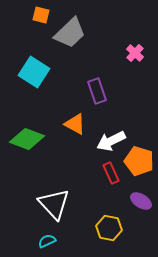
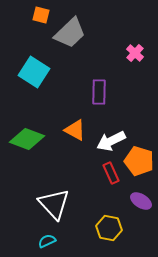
purple rectangle: moved 2 px right, 1 px down; rotated 20 degrees clockwise
orange triangle: moved 6 px down
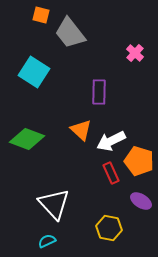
gray trapezoid: rotated 96 degrees clockwise
orange triangle: moved 6 px right; rotated 15 degrees clockwise
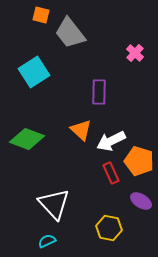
cyan square: rotated 24 degrees clockwise
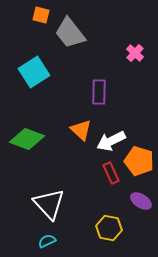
white triangle: moved 5 px left
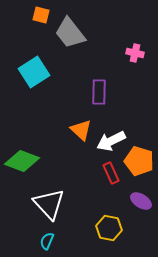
pink cross: rotated 30 degrees counterclockwise
green diamond: moved 5 px left, 22 px down
cyan semicircle: rotated 42 degrees counterclockwise
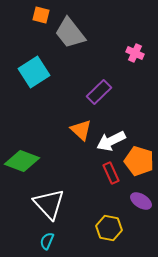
pink cross: rotated 12 degrees clockwise
purple rectangle: rotated 45 degrees clockwise
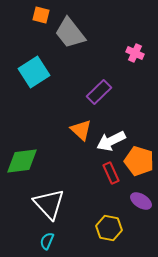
green diamond: rotated 28 degrees counterclockwise
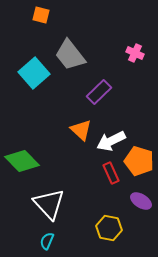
gray trapezoid: moved 22 px down
cyan square: moved 1 px down; rotated 8 degrees counterclockwise
green diamond: rotated 52 degrees clockwise
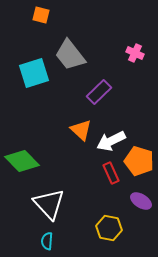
cyan square: rotated 24 degrees clockwise
cyan semicircle: rotated 18 degrees counterclockwise
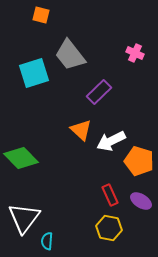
green diamond: moved 1 px left, 3 px up
red rectangle: moved 1 px left, 22 px down
white triangle: moved 25 px left, 14 px down; rotated 20 degrees clockwise
